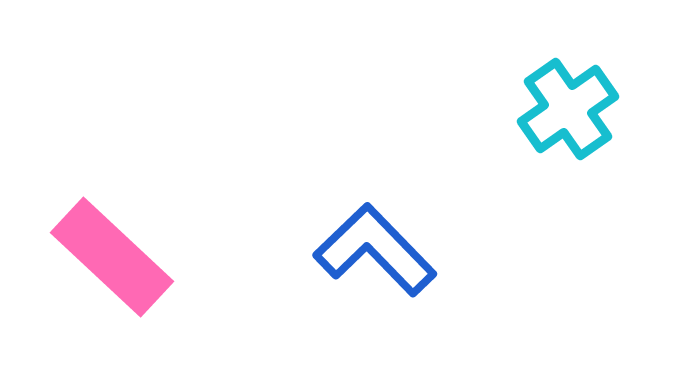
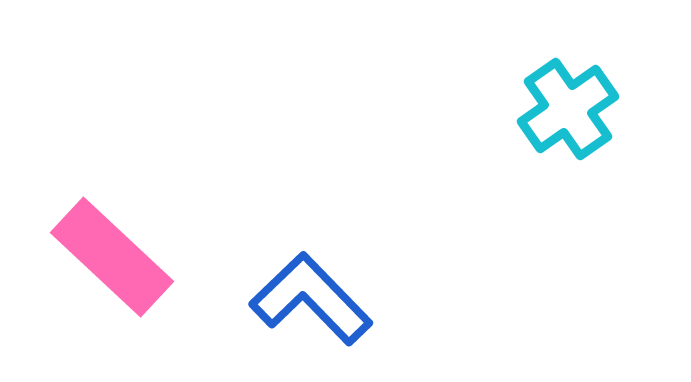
blue L-shape: moved 64 px left, 49 px down
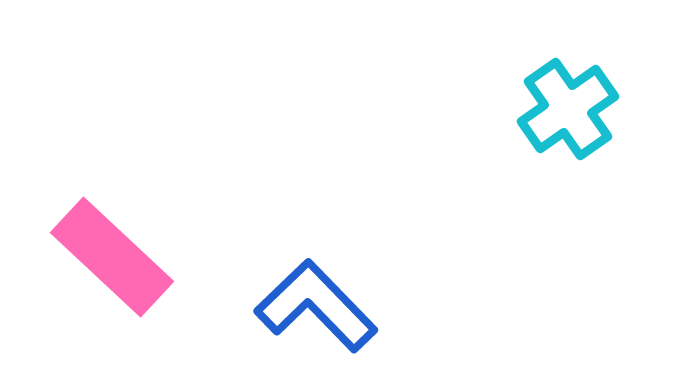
blue L-shape: moved 5 px right, 7 px down
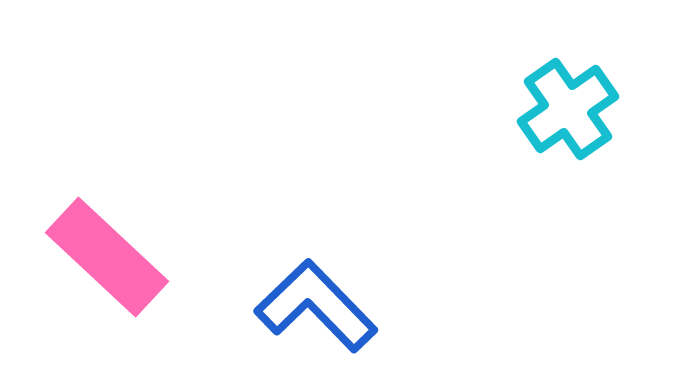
pink rectangle: moved 5 px left
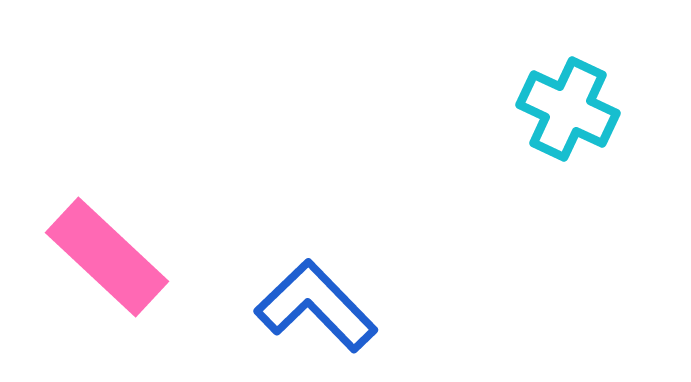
cyan cross: rotated 30 degrees counterclockwise
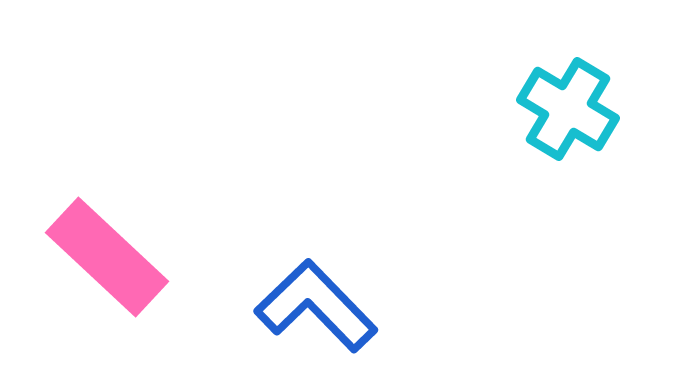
cyan cross: rotated 6 degrees clockwise
